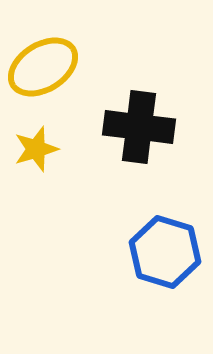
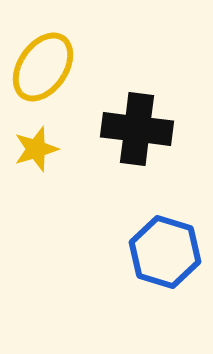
yellow ellipse: rotated 24 degrees counterclockwise
black cross: moved 2 px left, 2 px down
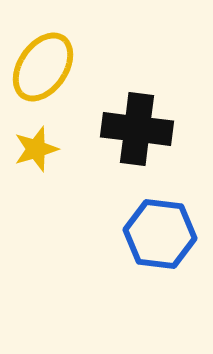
blue hexagon: moved 5 px left, 18 px up; rotated 10 degrees counterclockwise
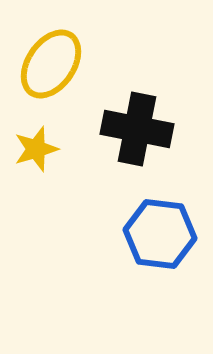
yellow ellipse: moved 8 px right, 3 px up
black cross: rotated 4 degrees clockwise
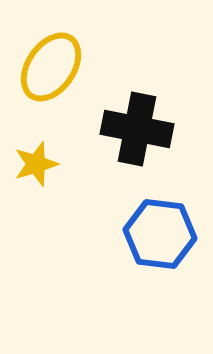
yellow ellipse: moved 3 px down
yellow star: moved 15 px down
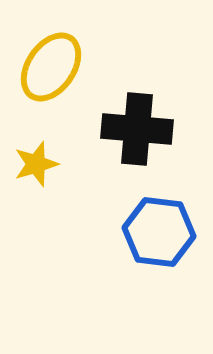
black cross: rotated 6 degrees counterclockwise
blue hexagon: moved 1 px left, 2 px up
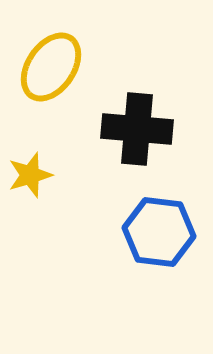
yellow star: moved 6 px left, 11 px down
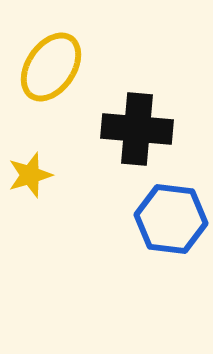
blue hexagon: moved 12 px right, 13 px up
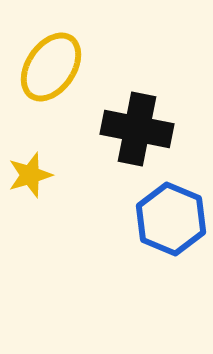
black cross: rotated 6 degrees clockwise
blue hexagon: rotated 16 degrees clockwise
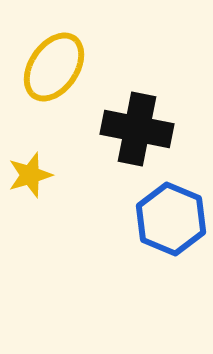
yellow ellipse: moved 3 px right
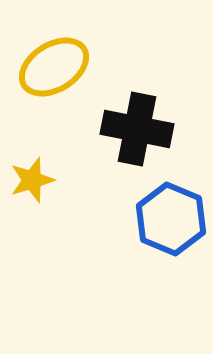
yellow ellipse: rotated 24 degrees clockwise
yellow star: moved 2 px right, 5 px down
